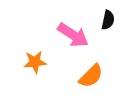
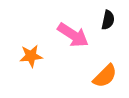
orange star: moved 4 px left, 6 px up
orange semicircle: moved 14 px right
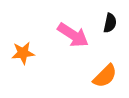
black semicircle: moved 2 px right, 3 px down
orange star: moved 8 px left, 3 px up
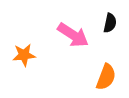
orange star: moved 1 px right, 2 px down
orange semicircle: moved 1 px right, 1 px down; rotated 24 degrees counterclockwise
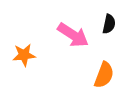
black semicircle: moved 1 px left, 1 px down
orange semicircle: moved 2 px left, 2 px up
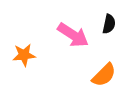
orange semicircle: rotated 24 degrees clockwise
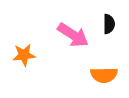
black semicircle: rotated 12 degrees counterclockwise
orange semicircle: rotated 44 degrees clockwise
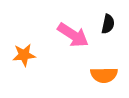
black semicircle: moved 1 px left; rotated 12 degrees clockwise
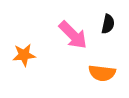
pink arrow: rotated 12 degrees clockwise
orange semicircle: moved 2 px left, 2 px up; rotated 8 degrees clockwise
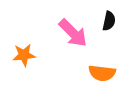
black semicircle: moved 1 px right, 3 px up
pink arrow: moved 2 px up
